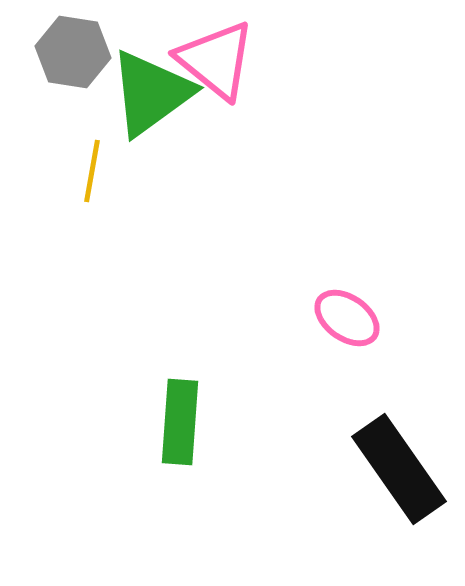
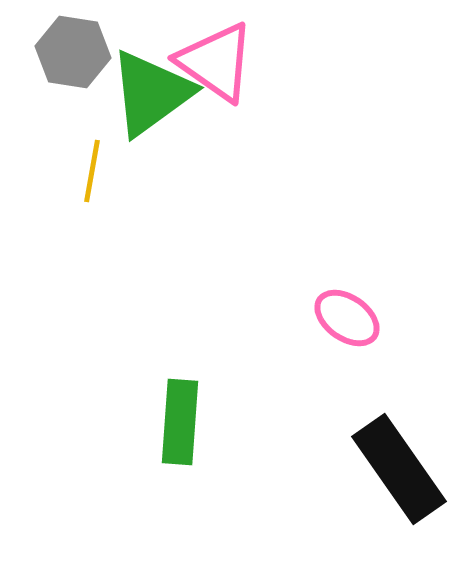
pink triangle: moved 2 px down; rotated 4 degrees counterclockwise
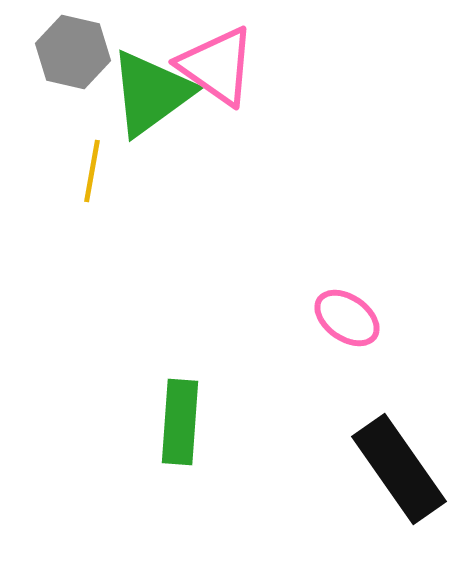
gray hexagon: rotated 4 degrees clockwise
pink triangle: moved 1 px right, 4 px down
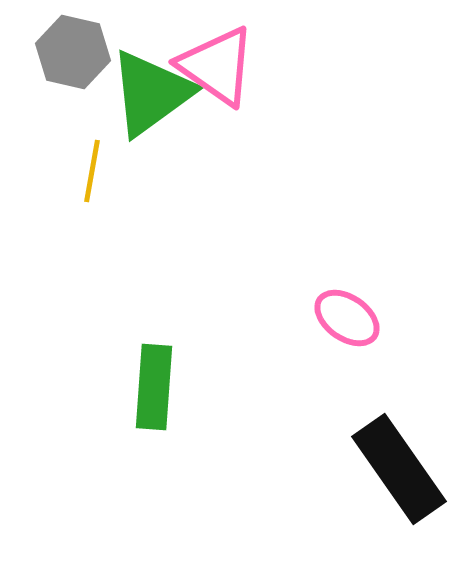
green rectangle: moved 26 px left, 35 px up
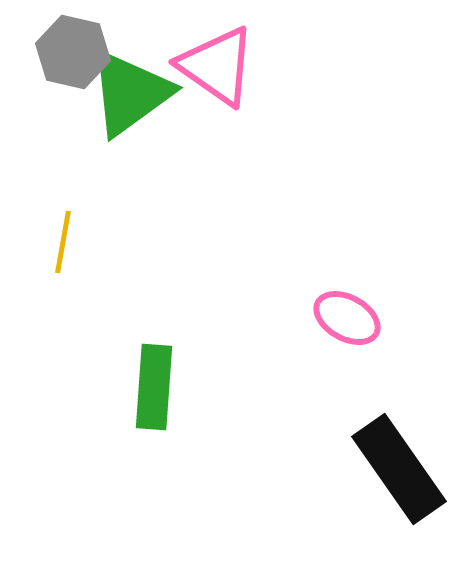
green triangle: moved 21 px left
yellow line: moved 29 px left, 71 px down
pink ellipse: rotated 6 degrees counterclockwise
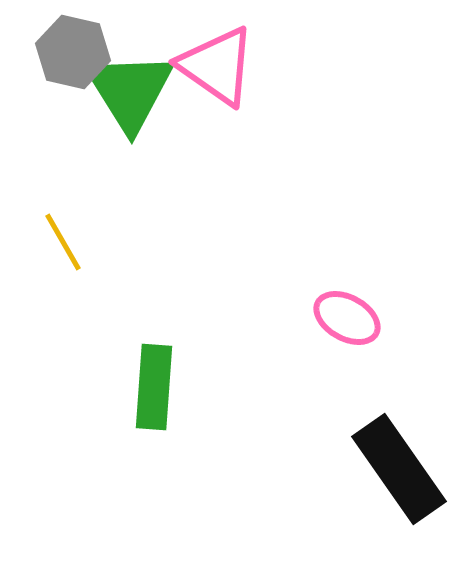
green triangle: moved 2 px up; rotated 26 degrees counterclockwise
yellow line: rotated 40 degrees counterclockwise
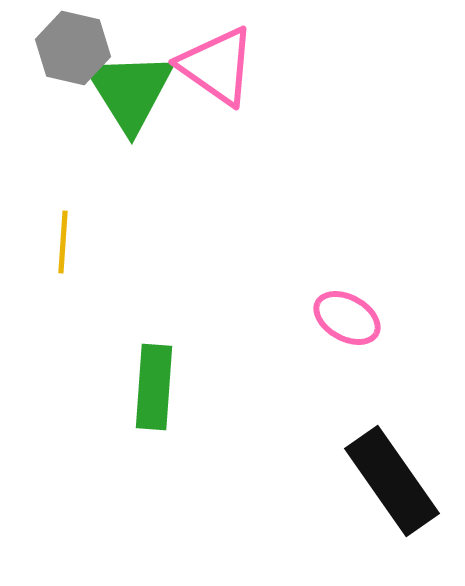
gray hexagon: moved 4 px up
yellow line: rotated 34 degrees clockwise
black rectangle: moved 7 px left, 12 px down
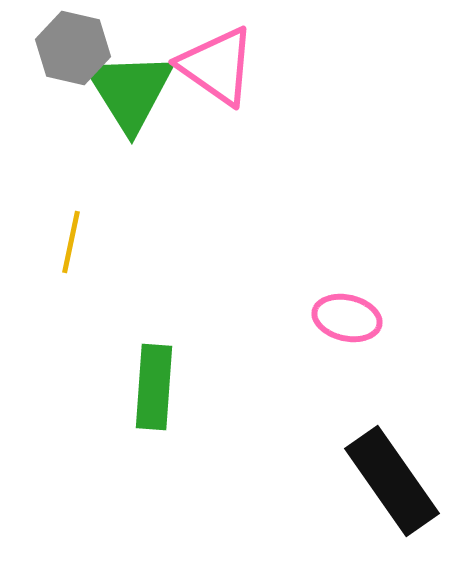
yellow line: moved 8 px right; rotated 8 degrees clockwise
pink ellipse: rotated 16 degrees counterclockwise
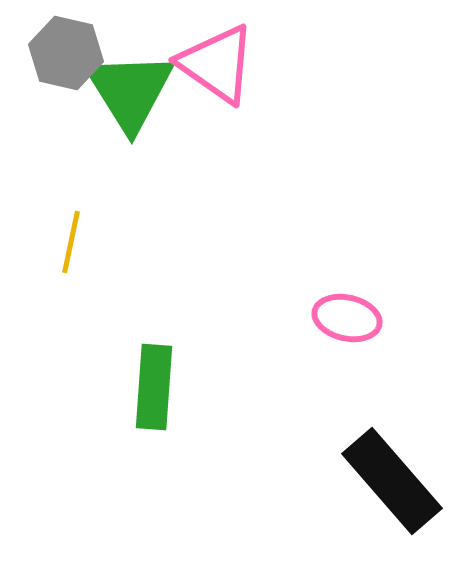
gray hexagon: moved 7 px left, 5 px down
pink triangle: moved 2 px up
black rectangle: rotated 6 degrees counterclockwise
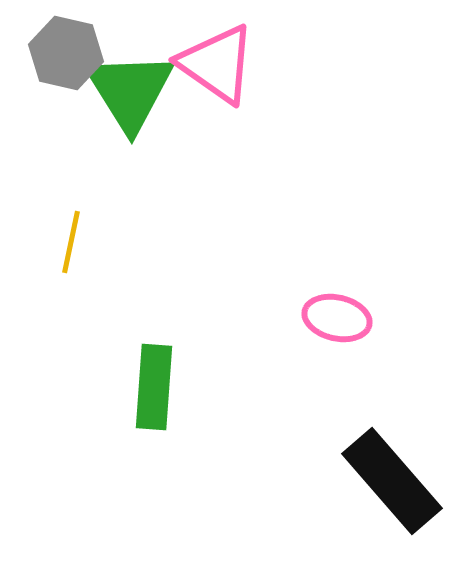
pink ellipse: moved 10 px left
